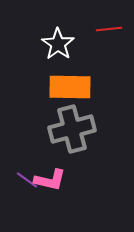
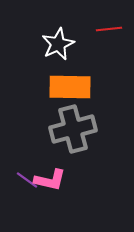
white star: rotated 12 degrees clockwise
gray cross: moved 1 px right
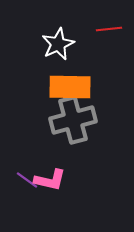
gray cross: moved 9 px up
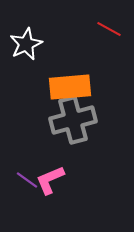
red line: rotated 35 degrees clockwise
white star: moved 32 px left
orange rectangle: rotated 6 degrees counterclockwise
pink L-shape: rotated 144 degrees clockwise
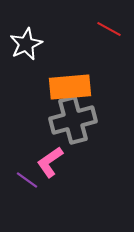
pink L-shape: moved 18 px up; rotated 12 degrees counterclockwise
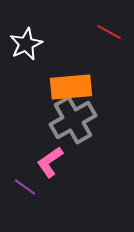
red line: moved 3 px down
orange rectangle: moved 1 px right
gray cross: rotated 15 degrees counterclockwise
purple line: moved 2 px left, 7 px down
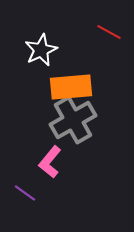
white star: moved 15 px right, 6 px down
pink L-shape: rotated 16 degrees counterclockwise
purple line: moved 6 px down
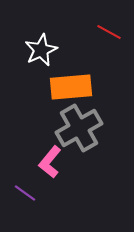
gray cross: moved 6 px right, 8 px down
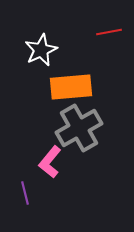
red line: rotated 40 degrees counterclockwise
purple line: rotated 40 degrees clockwise
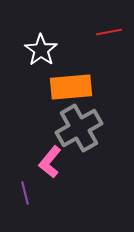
white star: rotated 12 degrees counterclockwise
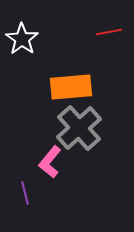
white star: moved 19 px left, 11 px up
gray cross: rotated 12 degrees counterclockwise
